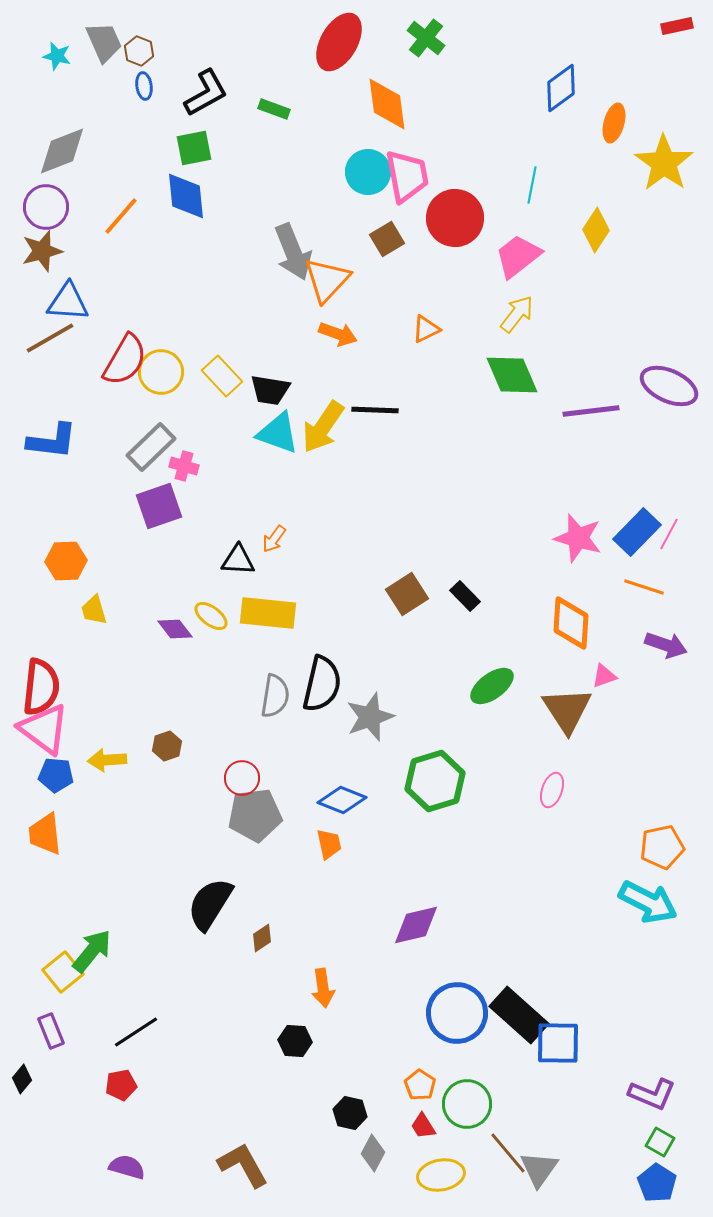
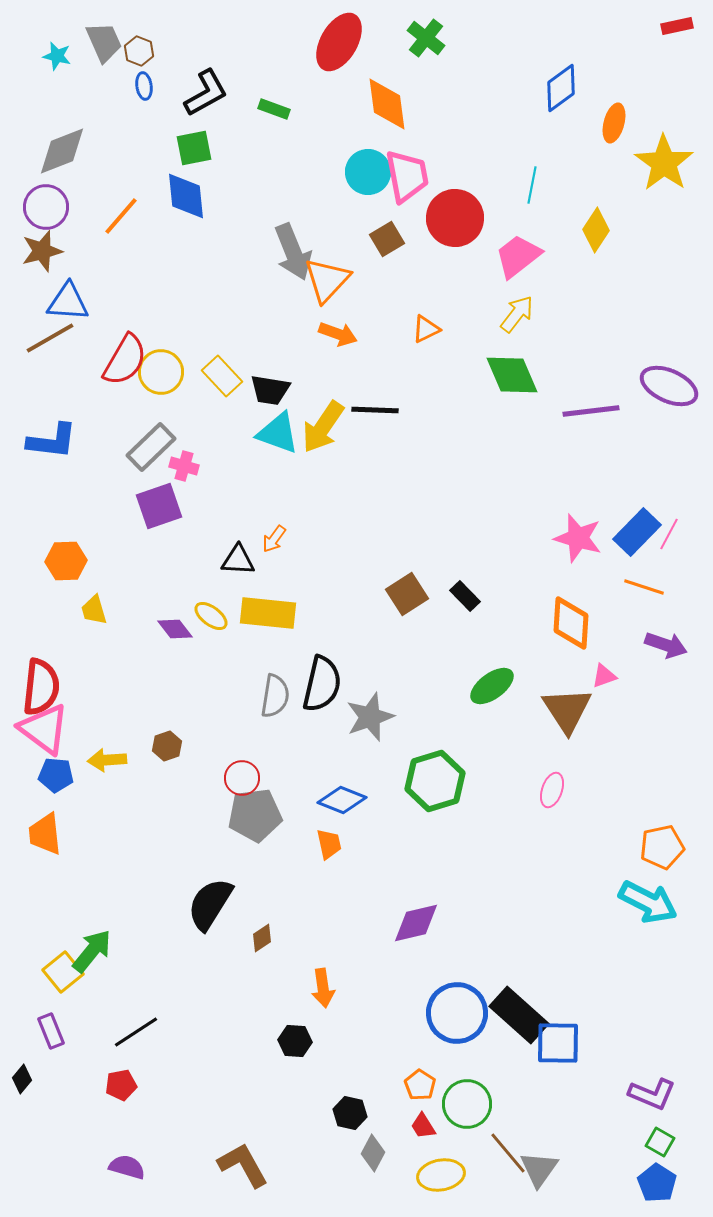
purple diamond at (416, 925): moved 2 px up
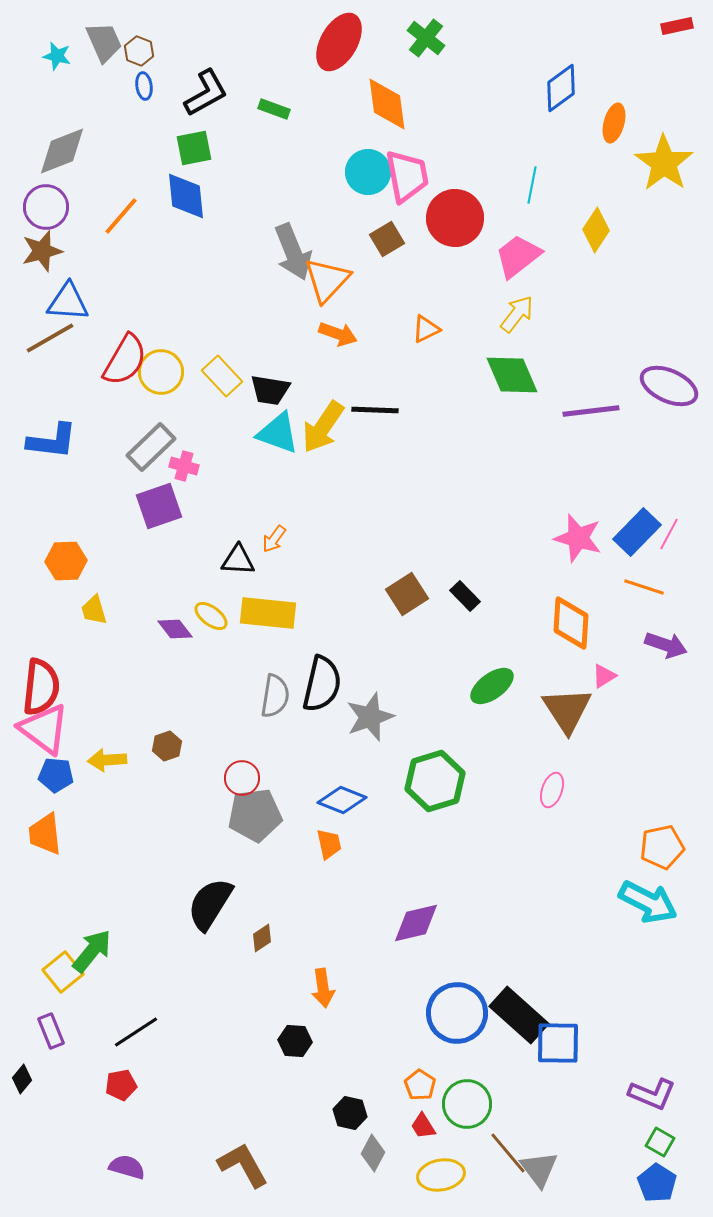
pink triangle at (604, 676): rotated 12 degrees counterclockwise
gray triangle at (539, 1169): rotated 12 degrees counterclockwise
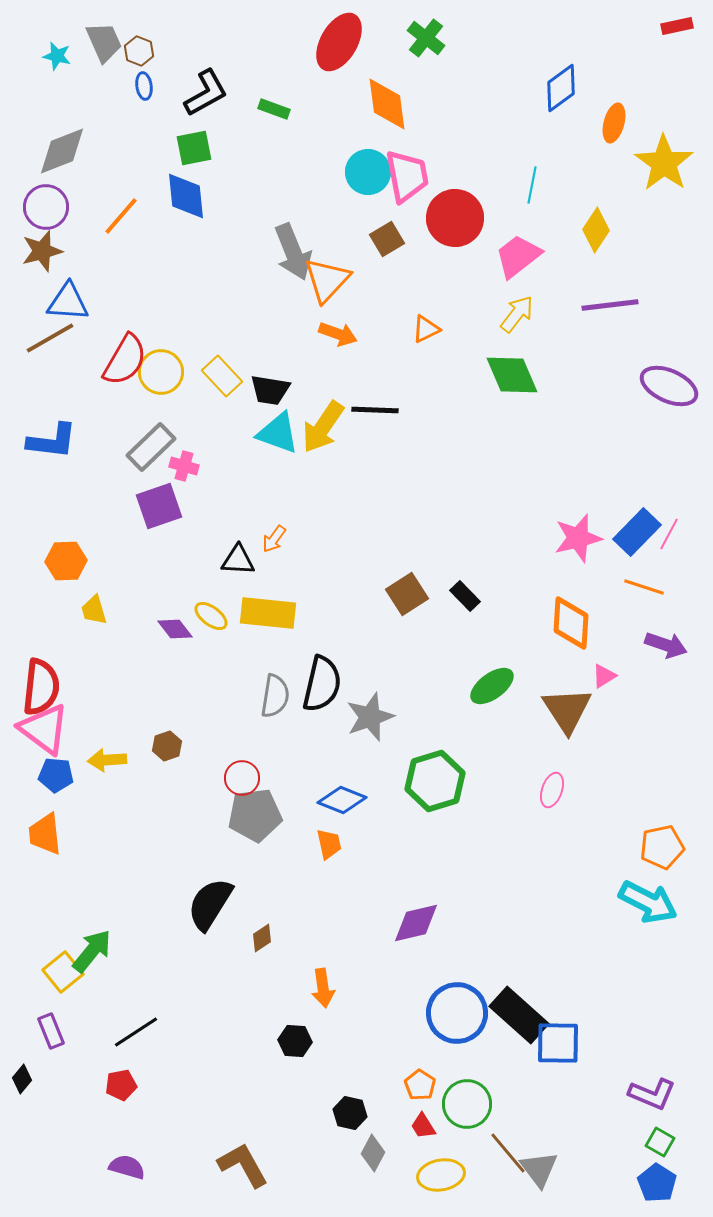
purple line at (591, 411): moved 19 px right, 106 px up
pink star at (578, 538): rotated 30 degrees counterclockwise
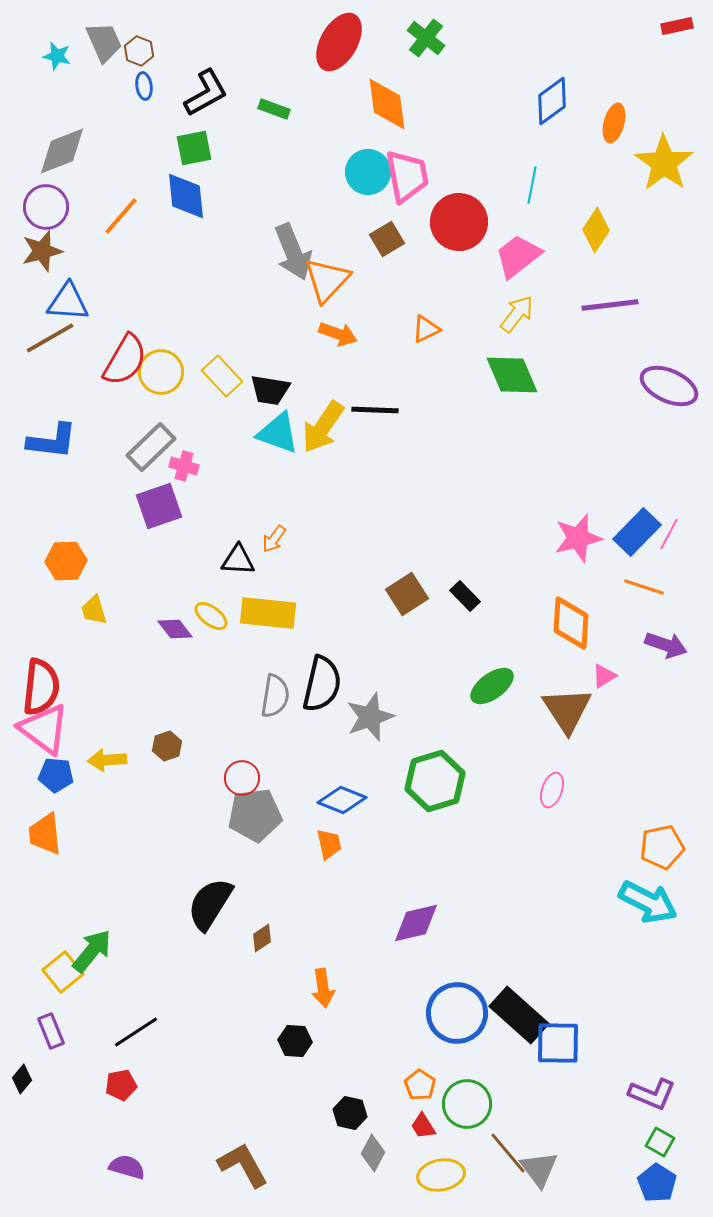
blue diamond at (561, 88): moved 9 px left, 13 px down
red circle at (455, 218): moved 4 px right, 4 px down
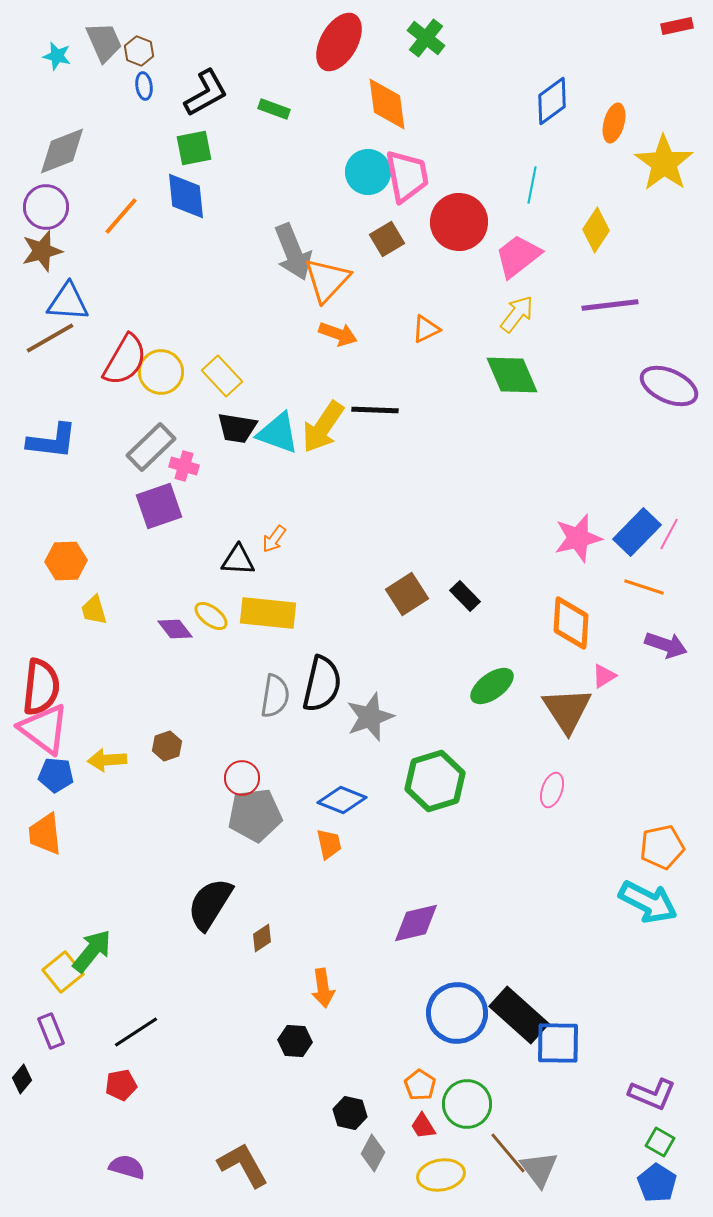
black trapezoid at (270, 390): moved 33 px left, 38 px down
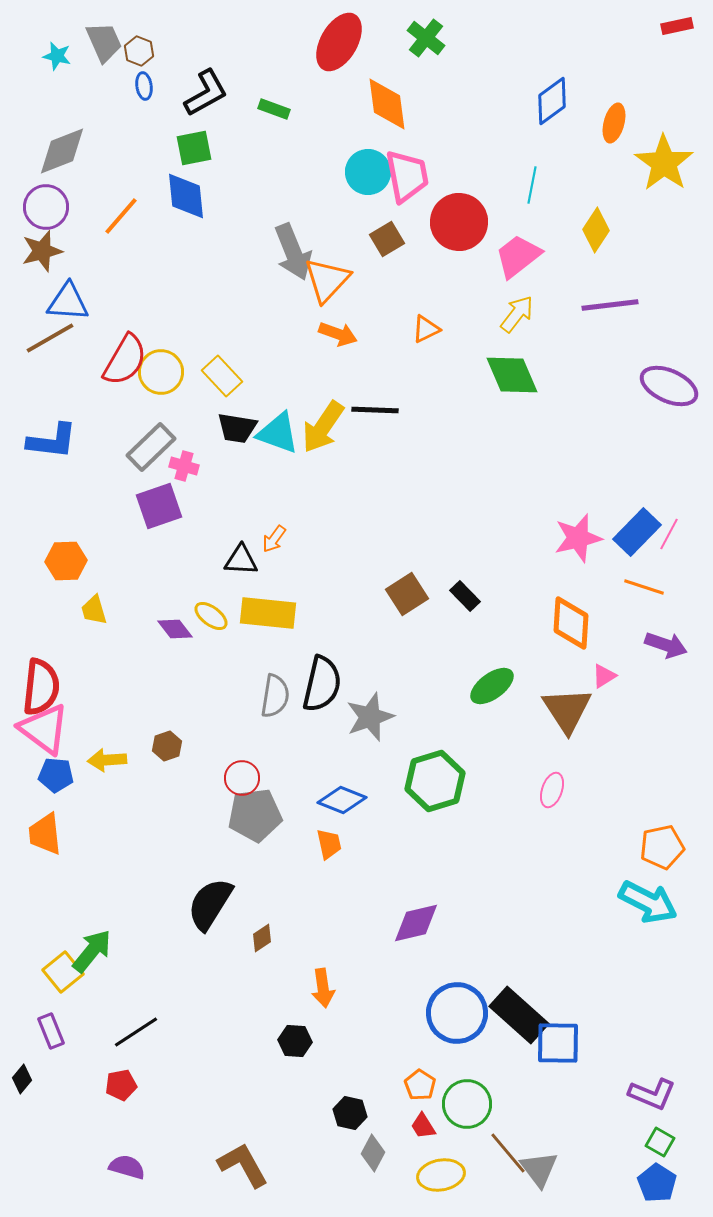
black triangle at (238, 560): moved 3 px right
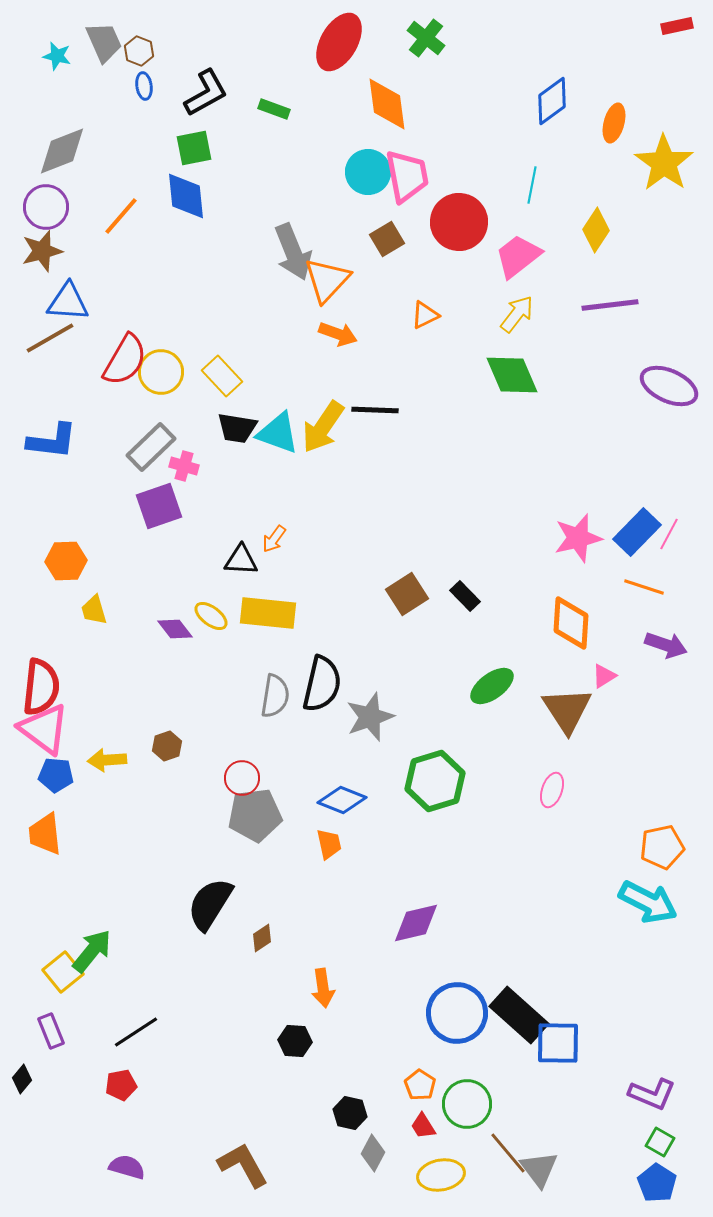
orange triangle at (426, 329): moved 1 px left, 14 px up
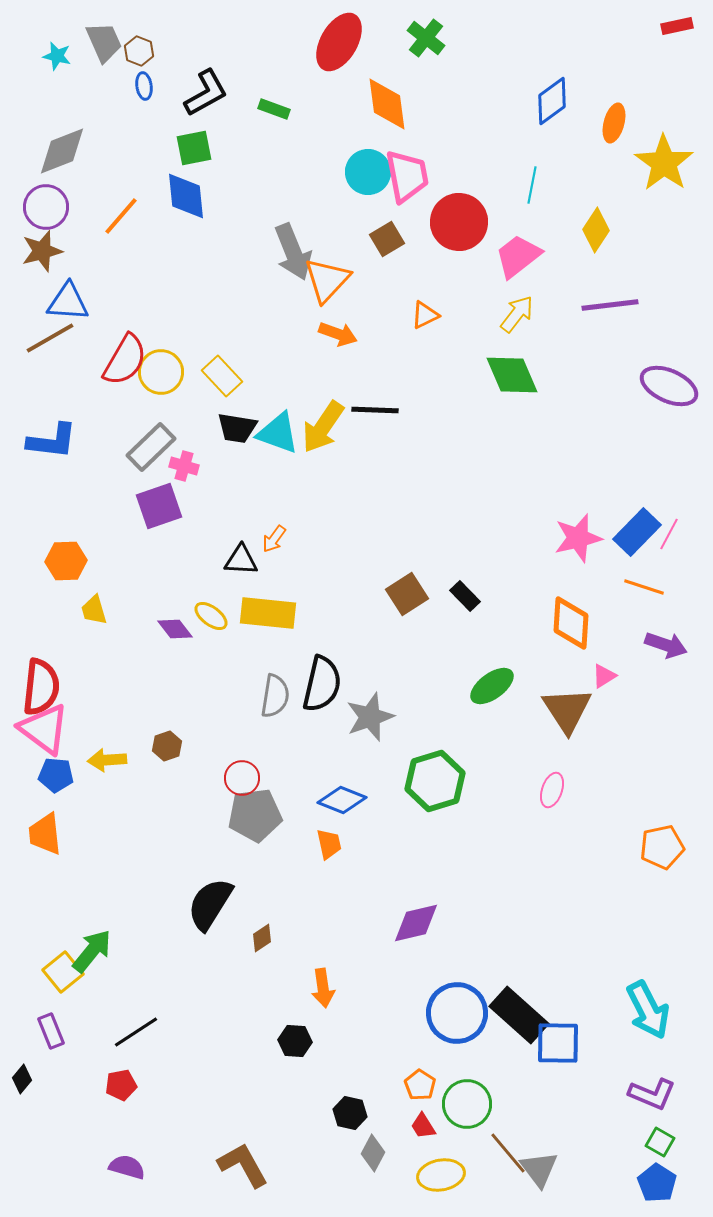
cyan arrow at (648, 902): moved 108 px down; rotated 36 degrees clockwise
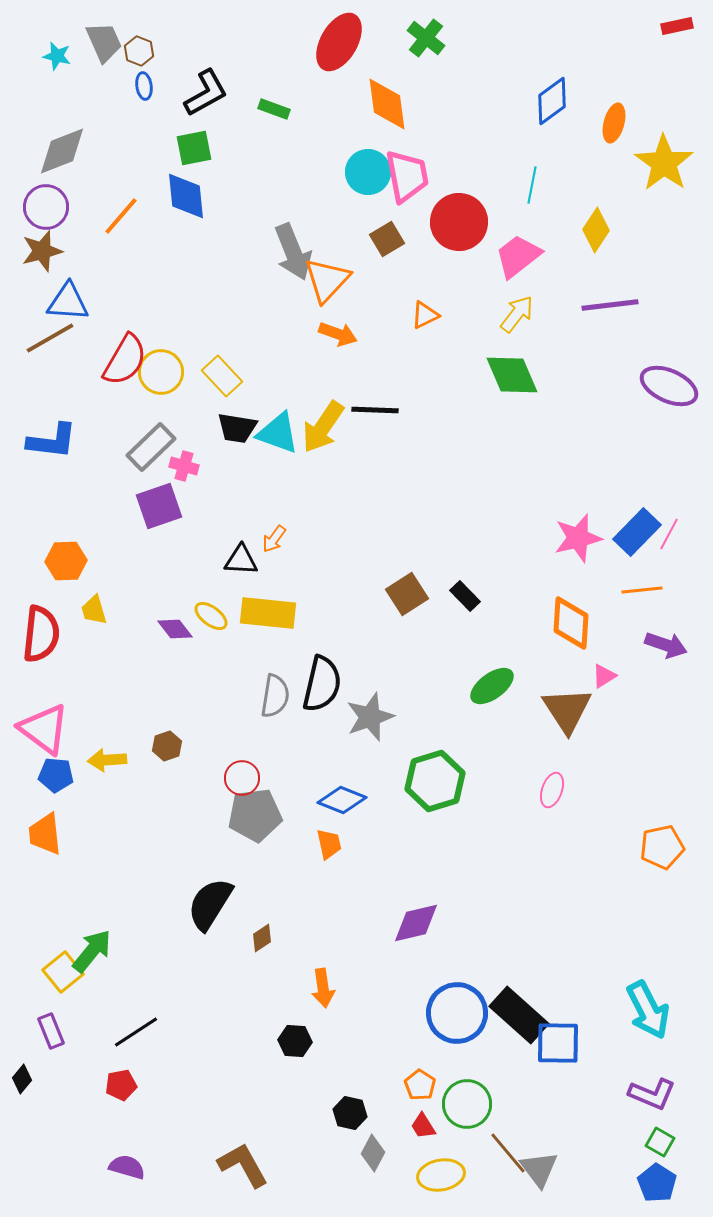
orange line at (644, 587): moved 2 px left, 3 px down; rotated 24 degrees counterclockwise
red semicircle at (41, 687): moved 53 px up
